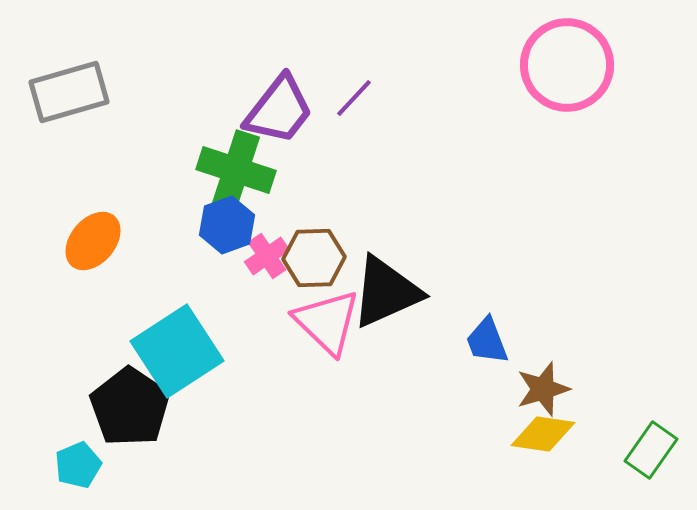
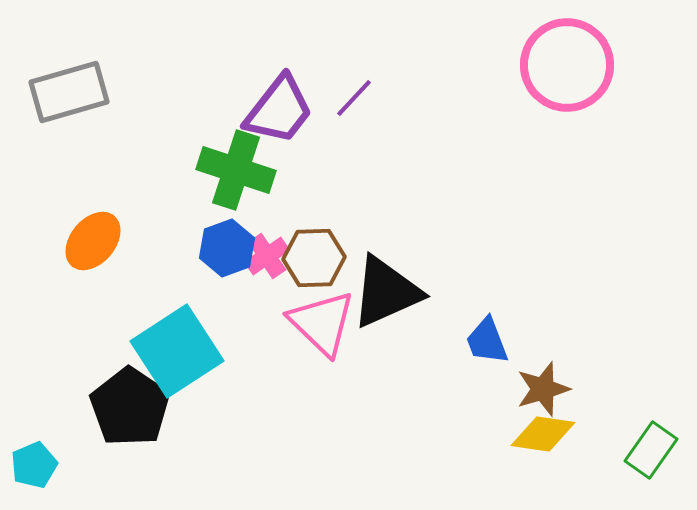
blue hexagon: moved 23 px down
pink triangle: moved 5 px left, 1 px down
cyan pentagon: moved 44 px left
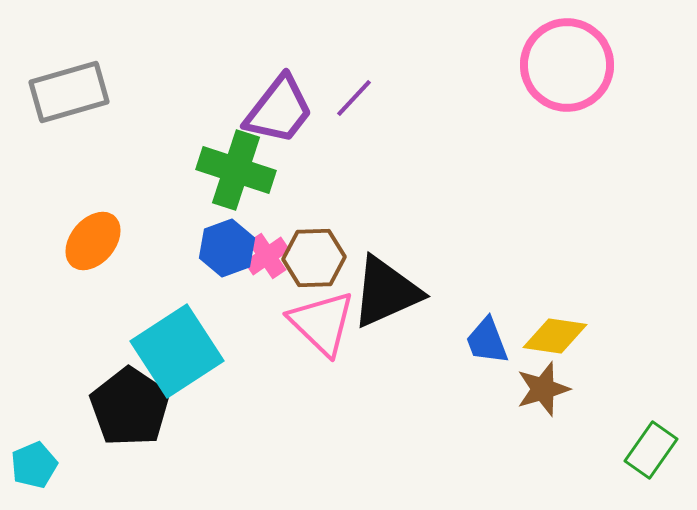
yellow diamond: moved 12 px right, 98 px up
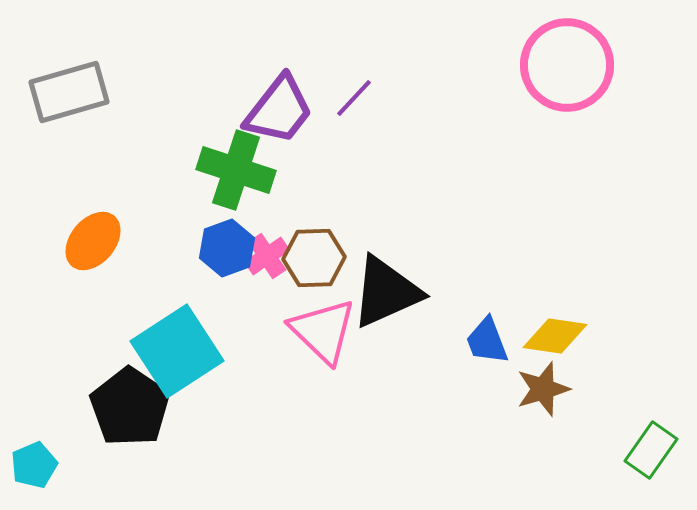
pink triangle: moved 1 px right, 8 px down
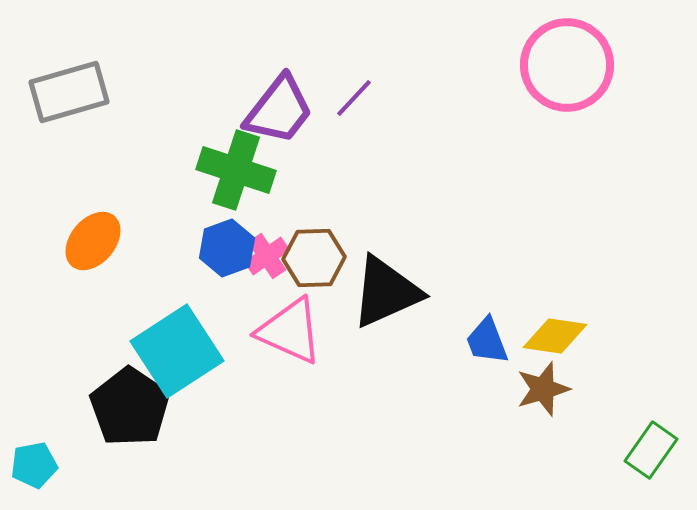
pink triangle: moved 33 px left; rotated 20 degrees counterclockwise
cyan pentagon: rotated 12 degrees clockwise
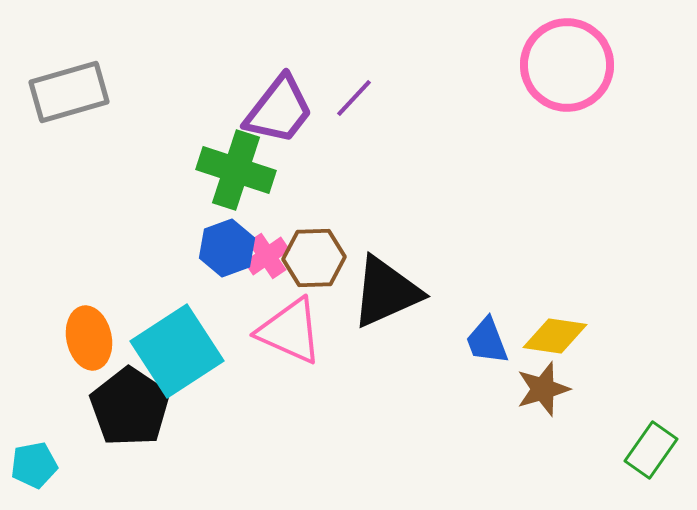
orange ellipse: moved 4 px left, 97 px down; rotated 52 degrees counterclockwise
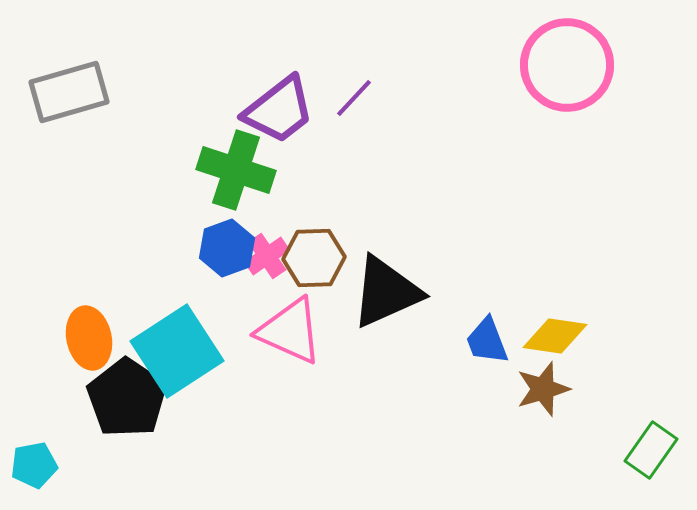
purple trapezoid: rotated 14 degrees clockwise
black pentagon: moved 3 px left, 9 px up
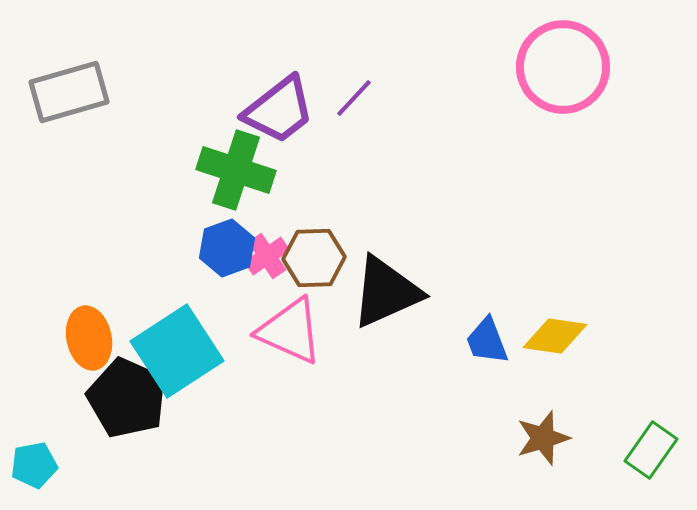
pink circle: moved 4 px left, 2 px down
brown star: moved 49 px down
black pentagon: rotated 10 degrees counterclockwise
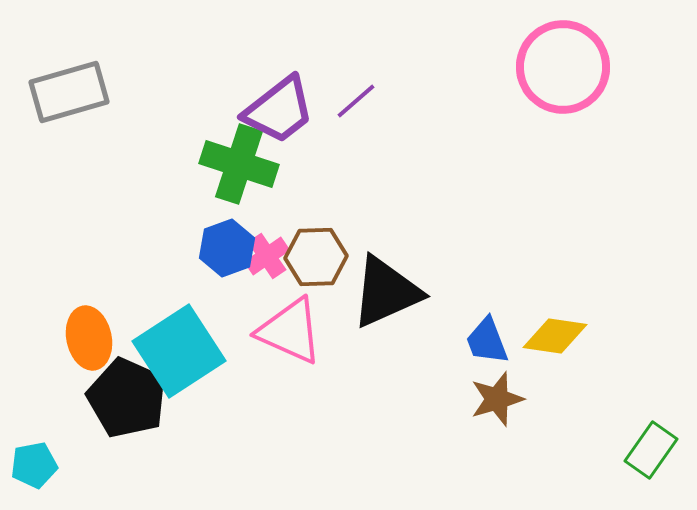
purple line: moved 2 px right, 3 px down; rotated 6 degrees clockwise
green cross: moved 3 px right, 6 px up
brown hexagon: moved 2 px right, 1 px up
cyan square: moved 2 px right
brown star: moved 46 px left, 39 px up
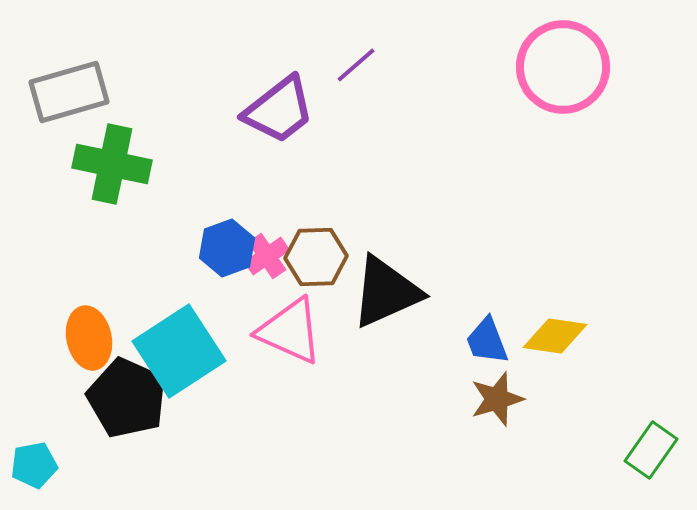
purple line: moved 36 px up
green cross: moved 127 px left; rotated 6 degrees counterclockwise
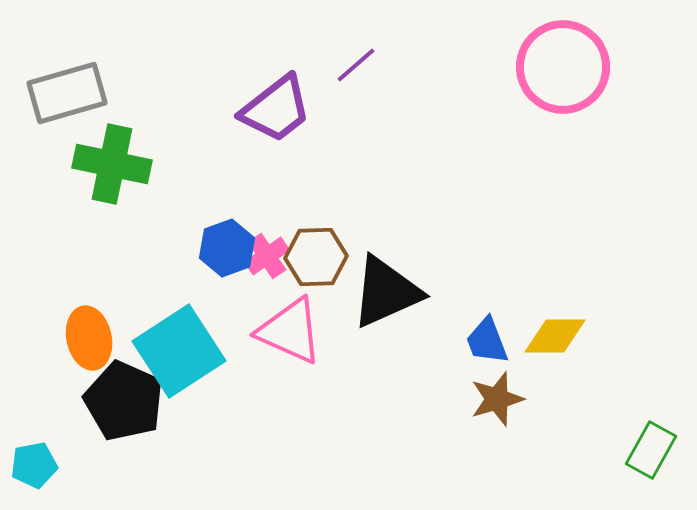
gray rectangle: moved 2 px left, 1 px down
purple trapezoid: moved 3 px left, 1 px up
yellow diamond: rotated 8 degrees counterclockwise
black pentagon: moved 3 px left, 3 px down
green rectangle: rotated 6 degrees counterclockwise
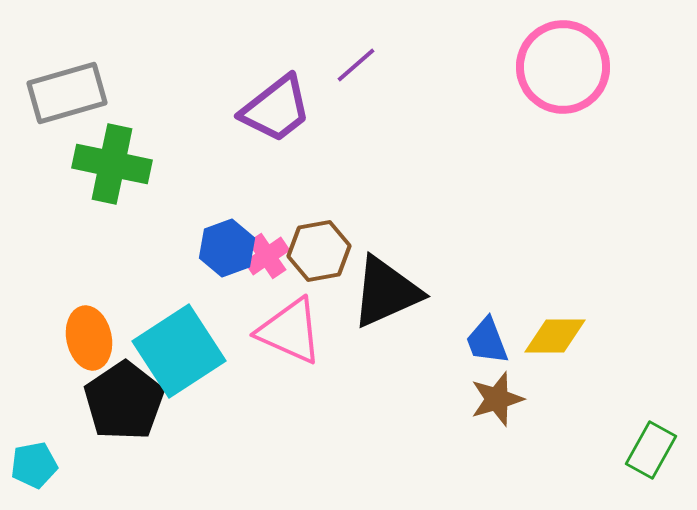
brown hexagon: moved 3 px right, 6 px up; rotated 8 degrees counterclockwise
black pentagon: rotated 14 degrees clockwise
